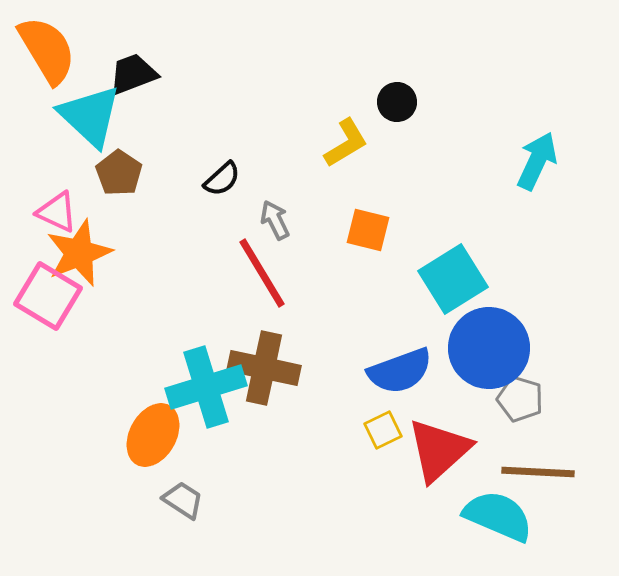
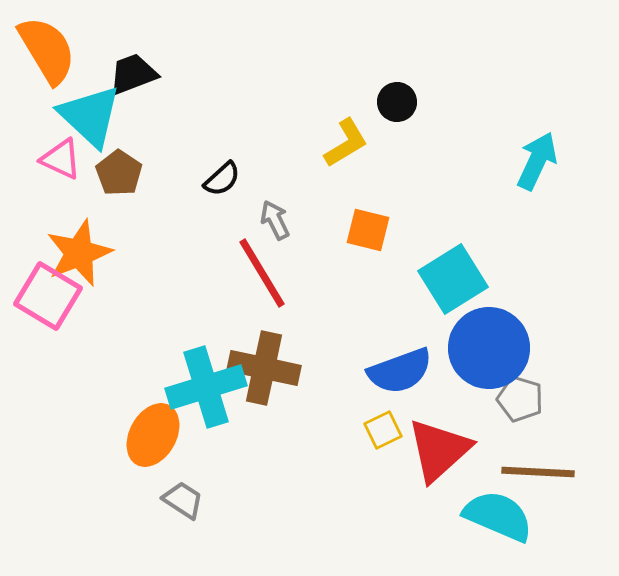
pink triangle: moved 4 px right, 53 px up
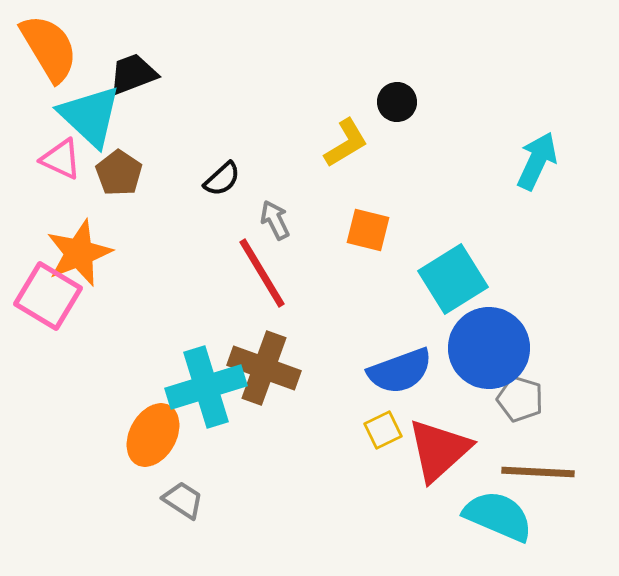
orange semicircle: moved 2 px right, 2 px up
brown cross: rotated 8 degrees clockwise
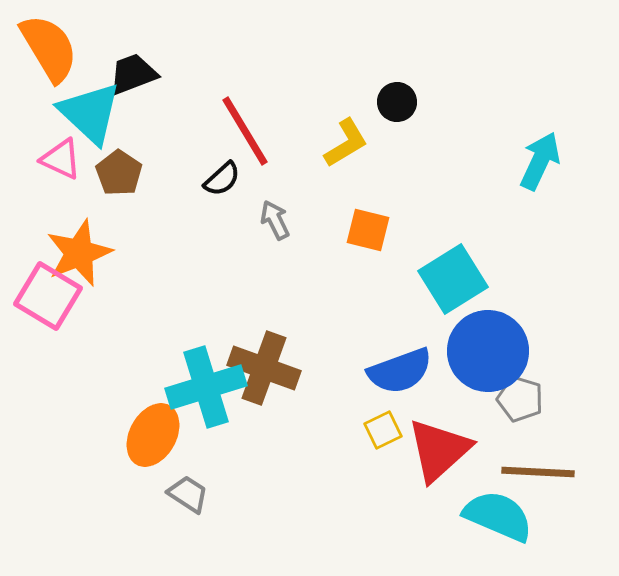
cyan triangle: moved 3 px up
cyan arrow: moved 3 px right
red line: moved 17 px left, 142 px up
blue circle: moved 1 px left, 3 px down
gray trapezoid: moved 5 px right, 6 px up
